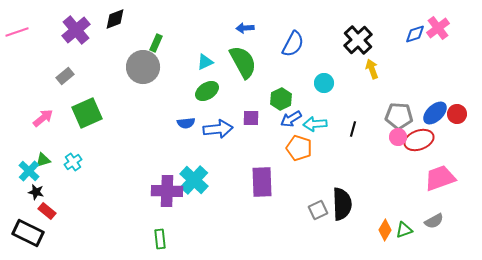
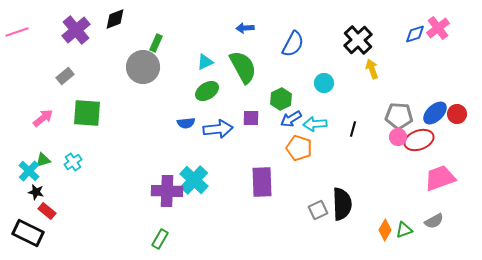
green semicircle at (243, 62): moved 5 px down
green square at (87, 113): rotated 28 degrees clockwise
green rectangle at (160, 239): rotated 36 degrees clockwise
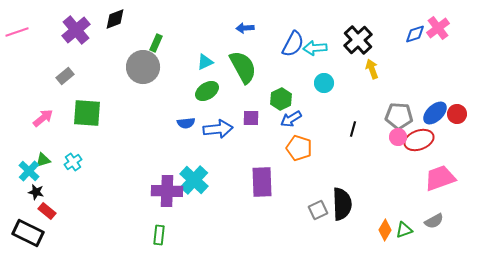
cyan arrow at (315, 124): moved 76 px up
green rectangle at (160, 239): moved 1 px left, 4 px up; rotated 24 degrees counterclockwise
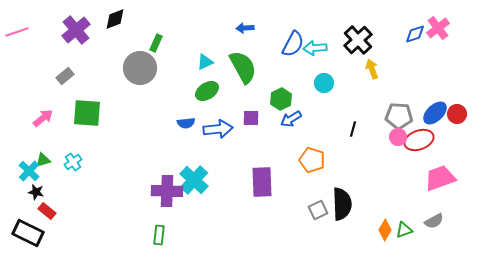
gray circle at (143, 67): moved 3 px left, 1 px down
orange pentagon at (299, 148): moved 13 px right, 12 px down
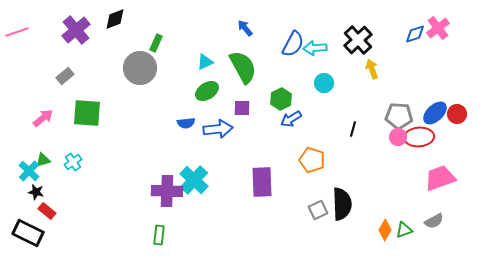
blue arrow at (245, 28): rotated 54 degrees clockwise
purple square at (251, 118): moved 9 px left, 10 px up
red ellipse at (419, 140): moved 3 px up; rotated 16 degrees clockwise
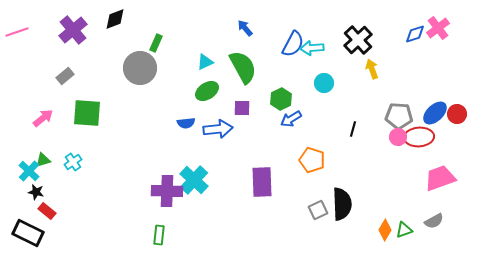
purple cross at (76, 30): moved 3 px left
cyan arrow at (315, 48): moved 3 px left
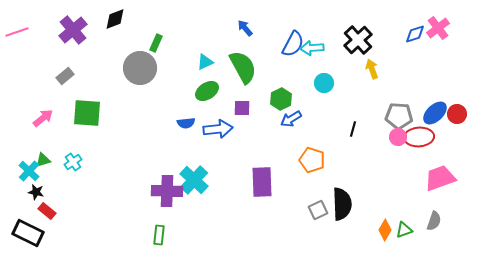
gray semicircle at (434, 221): rotated 42 degrees counterclockwise
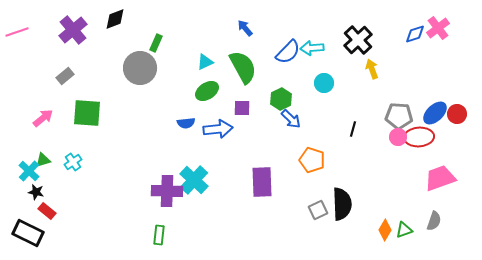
blue semicircle at (293, 44): moved 5 px left, 8 px down; rotated 16 degrees clockwise
blue arrow at (291, 119): rotated 105 degrees counterclockwise
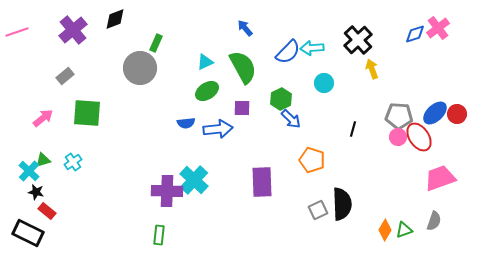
red ellipse at (419, 137): rotated 60 degrees clockwise
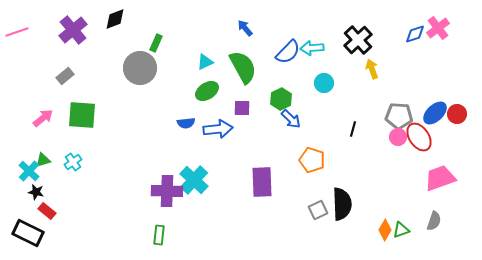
green square at (87, 113): moved 5 px left, 2 px down
green triangle at (404, 230): moved 3 px left
